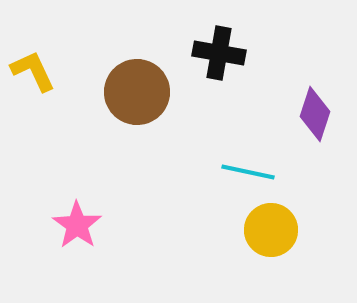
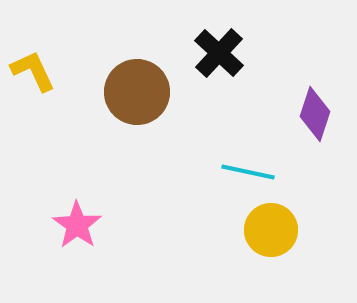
black cross: rotated 33 degrees clockwise
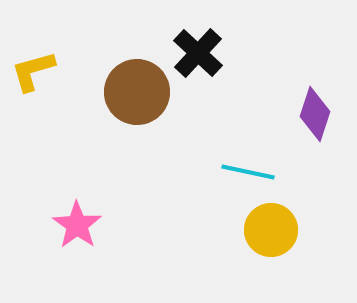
black cross: moved 21 px left
yellow L-shape: rotated 81 degrees counterclockwise
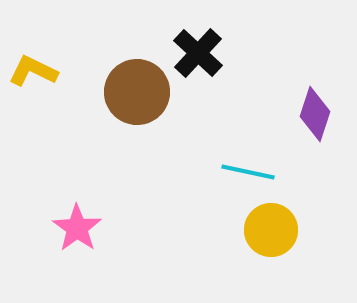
yellow L-shape: rotated 42 degrees clockwise
pink star: moved 3 px down
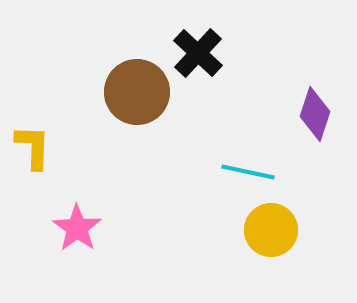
yellow L-shape: moved 76 px down; rotated 66 degrees clockwise
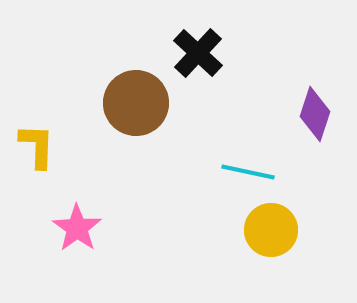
brown circle: moved 1 px left, 11 px down
yellow L-shape: moved 4 px right, 1 px up
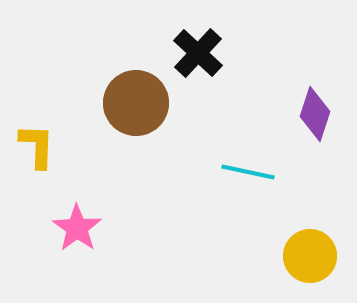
yellow circle: moved 39 px right, 26 px down
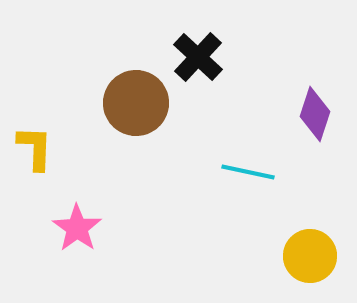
black cross: moved 4 px down
yellow L-shape: moved 2 px left, 2 px down
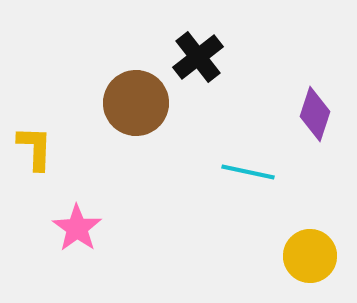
black cross: rotated 9 degrees clockwise
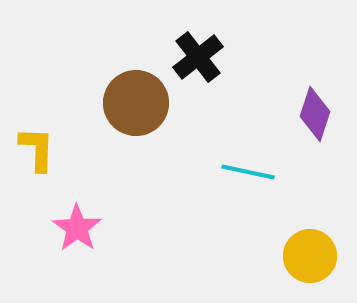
yellow L-shape: moved 2 px right, 1 px down
